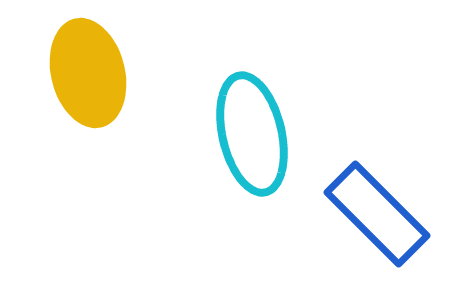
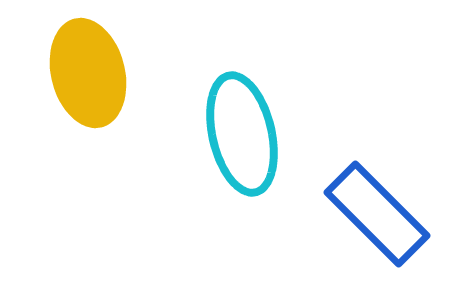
cyan ellipse: moved 10 px left
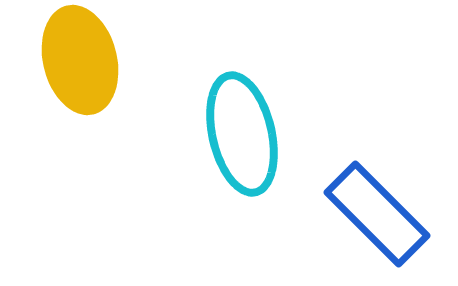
yellow ellipse: moved 8 px left, 13 px up
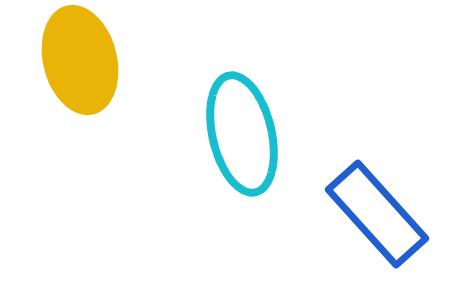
blue rectangle: rotated 3 degrees clockwise
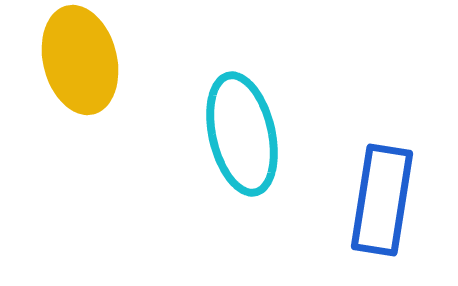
blue rectangle: moved 5 px right, 14 px up; rotated 51 degrees clockwise
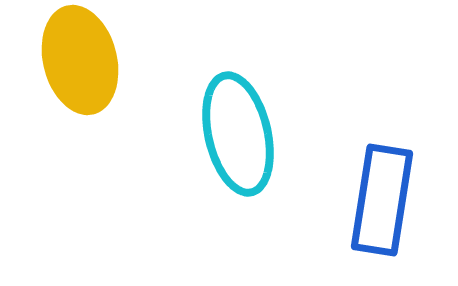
cyan ellipse: moved 4 px left
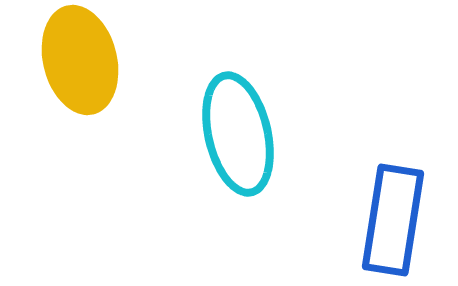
blue rectangle: moved 11 px right, 20 px down
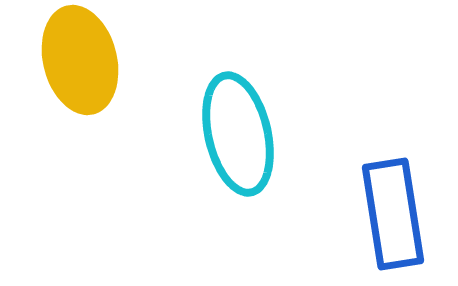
blue rectangle: moved 6 px up; rotated 18 degrees counterclockwise
